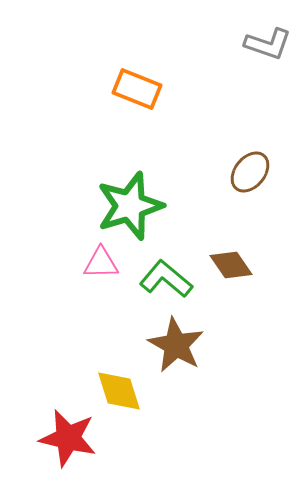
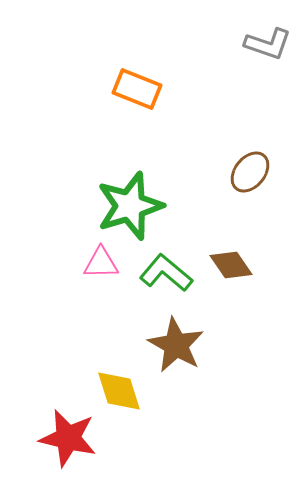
green L-shape: moved 6 px up
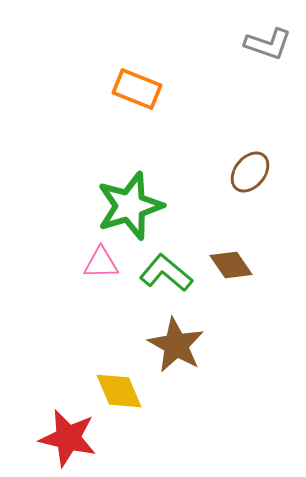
yellow diamond: rotated 6 degrees counterclockwise
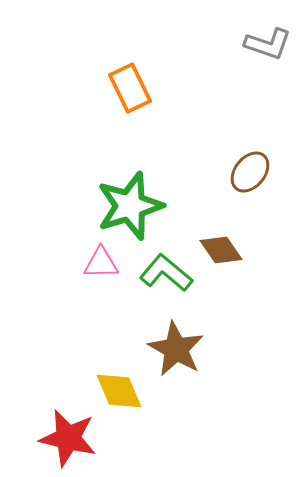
orange rectangle: moved 7 px left, 1 px up; rotated 42 degrees clockwise
brown diamond: moved 10 px left, 15 px up
brown star: moved 4 px down
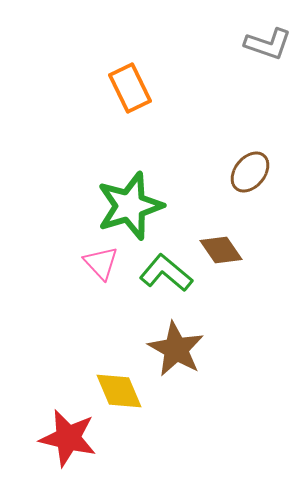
pink triangle: rotated 48 degrees clockwise
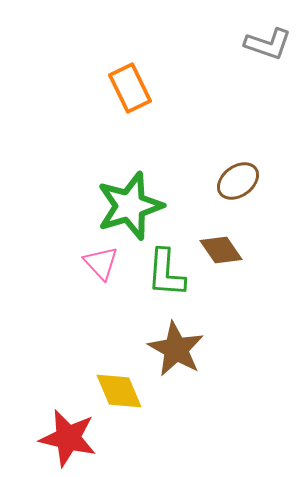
brown ellipse: moved 12 px left, 9 px down; rotated 15 degrees clockwise
green L-shape: rotated 126 degrees counterclockwise
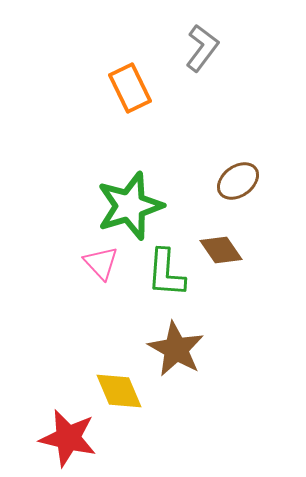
gray L-shape: moved 66 px left, 4 px down; rotated 72 degrees counterclockwise
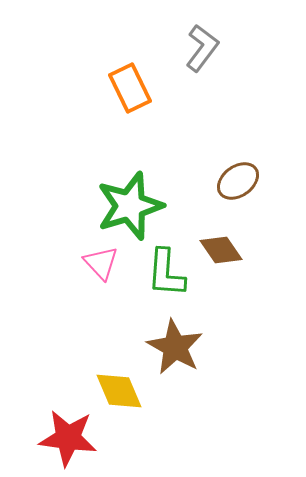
brown star: moved 1 px left, 2 px up
red star: rotated 6 degrees counterclockwise
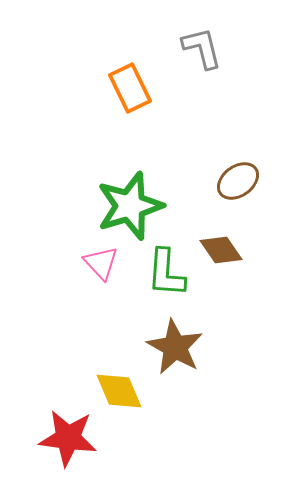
gray L-shape: rotated 51 degrees counterclockwise
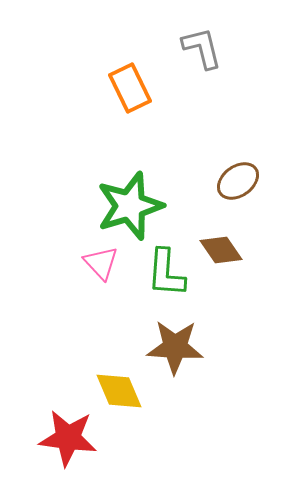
brown star: rotated 26 degrees counterclockwise
